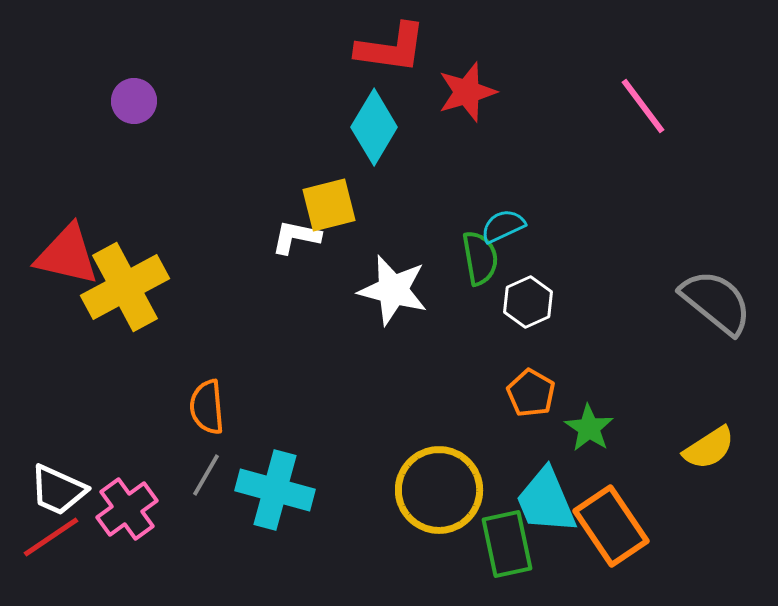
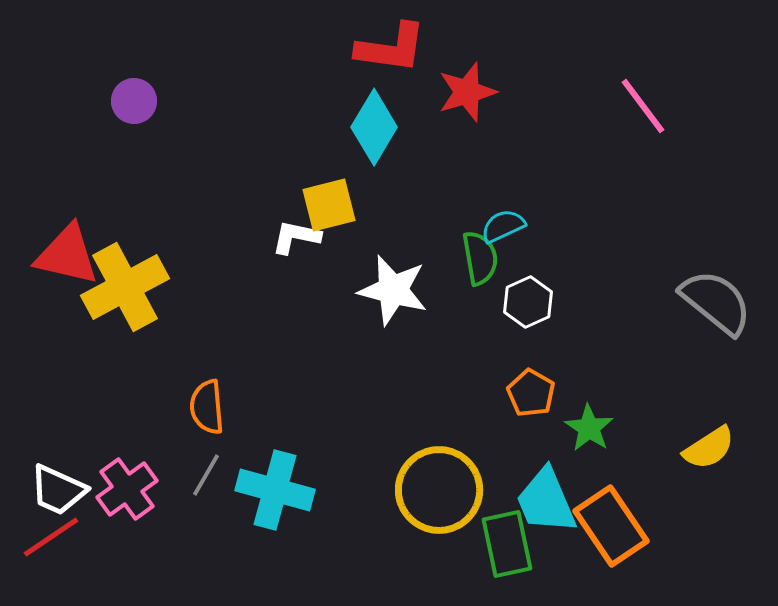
pink cross: moved 20 px up
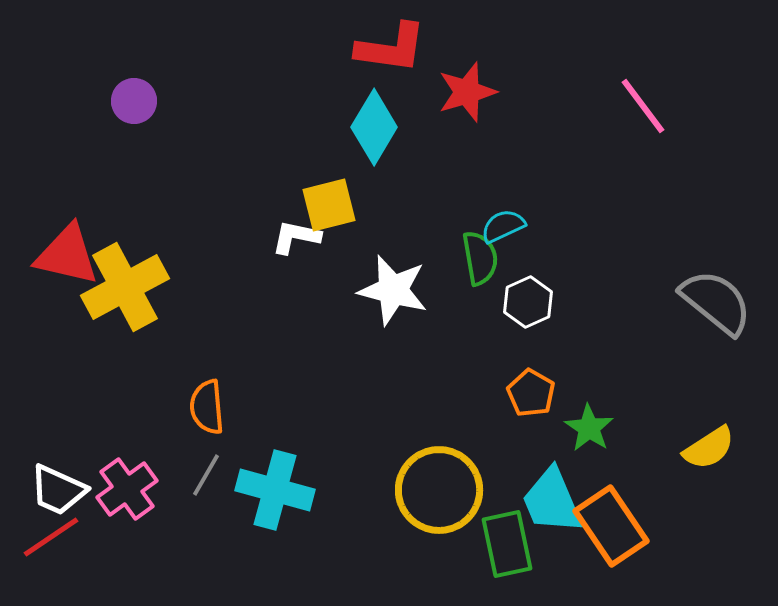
cyan trapezoid: moved 6 px right
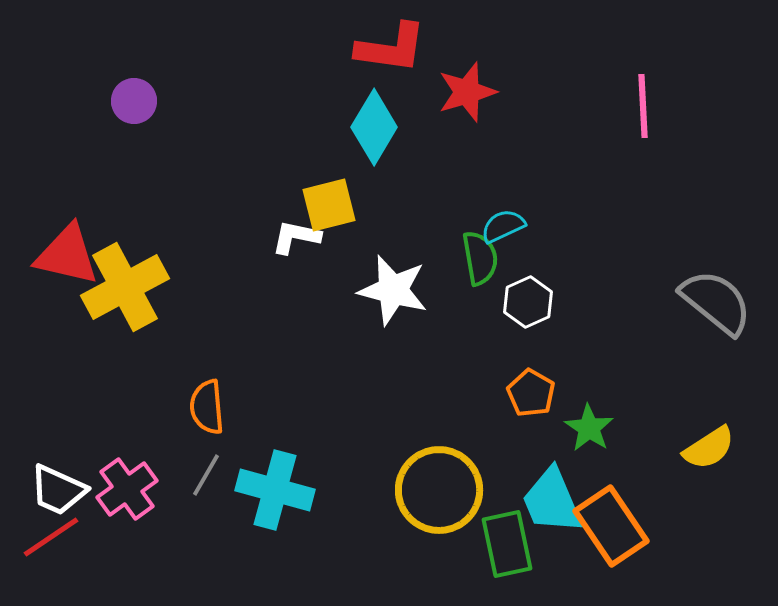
pink line: rotated 34 degrees clockwise
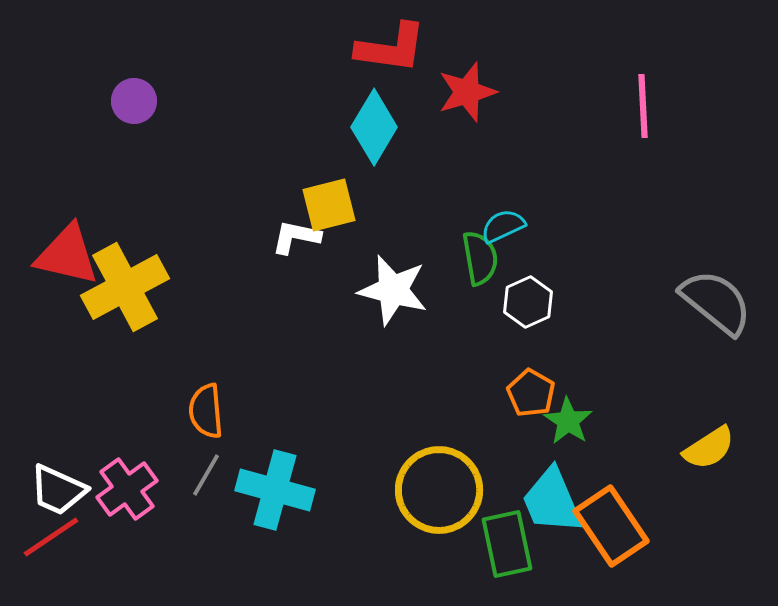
orange semicircle: moved 1 px left, 4 px down
green star: moved 21 px left, 7 px up
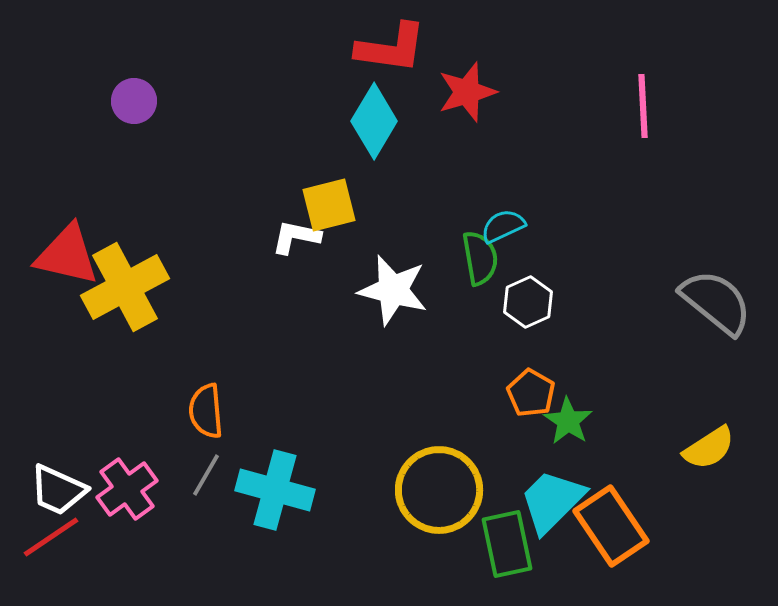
cyan diamond: moved 6 px up
cyan trapezoid: rotated 68 degrees clockwise
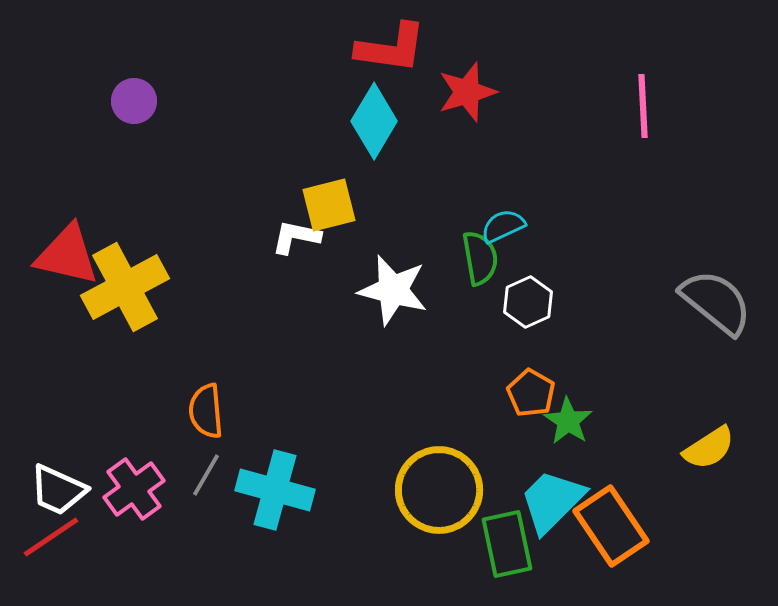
pink cross: moved 7 px right
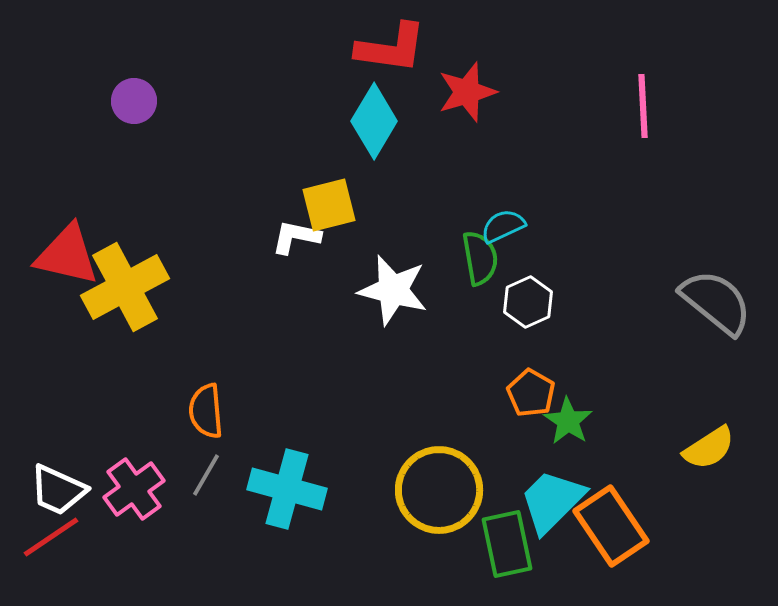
cyan cross: moved 12 px right, 1 px up
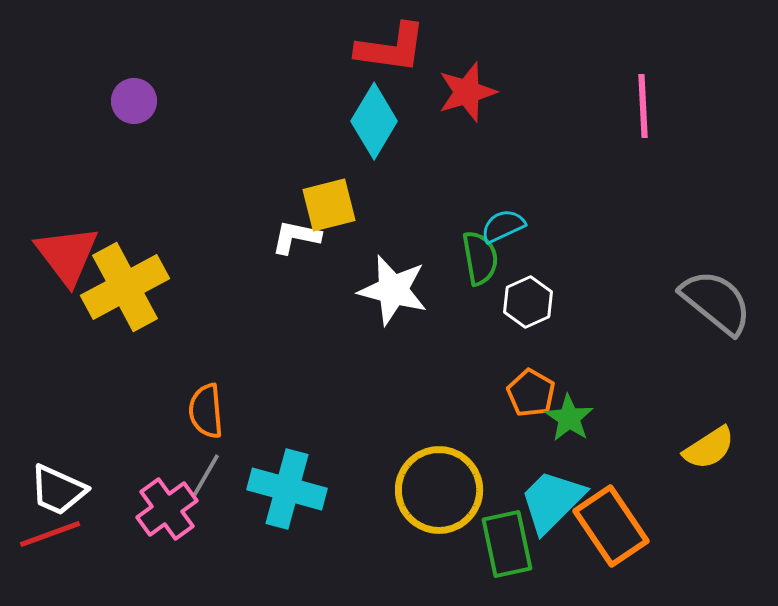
red triangle: rotated 40 degrees clockwise
green star: moved 1 px right, 3 px up
pink cross: moved 33 px right, 20 px down
red line: moved 1 px left, 3 px up; rotated 14 degrees clockwise
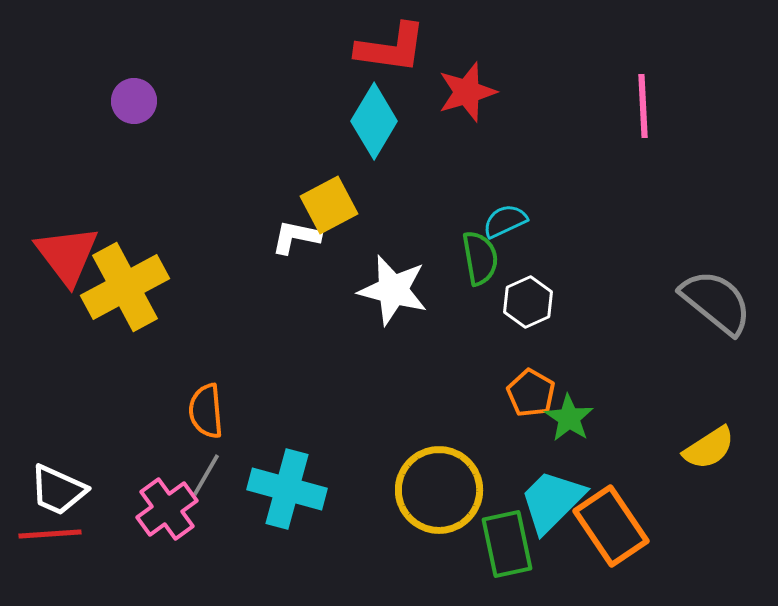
yellow square: rotated 14 degrees counterclockwise
cyan semicircle: moved 2 px right, 5 px up
red line: rotated 16 degrees clockwise
